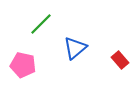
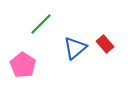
red rectangle: moved 15 px left, 16 px up
pink pentagon: rotated 20 degrees clockwise
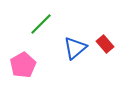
pink pentagon: rotated 10 degrees clockwise
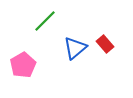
green line: moved 4 px right, 3 px up
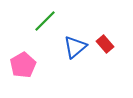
blue triangle: moved 1 px up
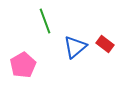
green line: rotated 65 degrees counterclockwise
red rectangle: rotated 12 degrees counterclockwise
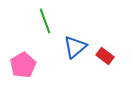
red rectangle: moved 12 px down
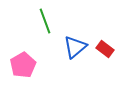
red rectangle: moved 7 px up
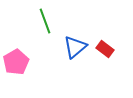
pink pentagon: moved 7 px left, 3 px up
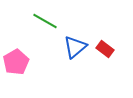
green line: rotated 40 degrees counterclockwise
